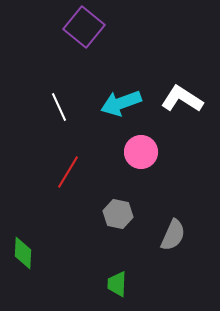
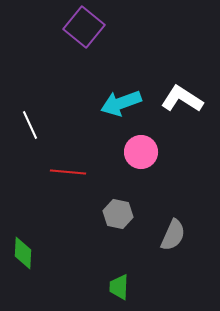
white line: moved 29 px left, 18 px down
red line: rotated 64 degrees clockwise
green trapezoid: moved 2 px right, 3 px down
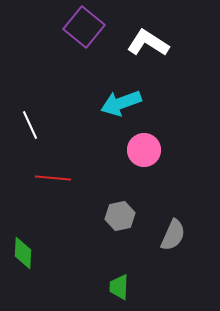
white L-shape: moved 34 px left, 56 px up
pink circle: moved 3 px right, 2 px up
red line: moved 15 px left, 6 px down
gray hexagon: moved 2 px right, 2 px down; rotated 24 degrees counterclockwise
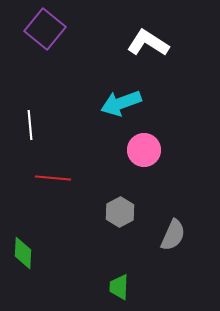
purple square: moved 39 px left, 2 px down
white line: rotated 20 degrees clockwise
gray hexagon: moved 4 px up; rotated 16 degrees counterclockwise
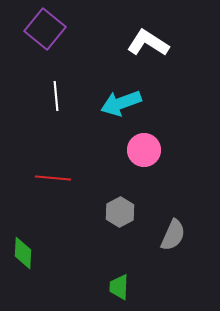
white line: moved 26 px right, 29 px up
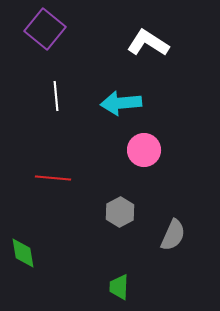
cyan arrow: rotated 15 degrees clockwise
green diamond: rotated 12 degrees counterclockwise
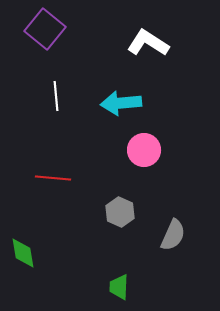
gray hexagon: rotated 8 degrees counterclockwise
